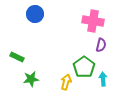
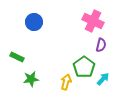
blue circle: moved 1 px left, 8 px down
pink cross: rotated 15 degrees clockwise
cyan arrow: rotated 48 degrees clockwise
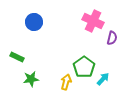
purple semicircle: moved 11 px right, 7 px up
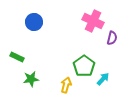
green pentagon: moved 1 px up
yellow arrow: moved 3 px down
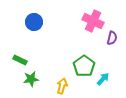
green rectangle: moved 3 px right, 3 px down
yellow arrow: moved 4 px left, 1 px down
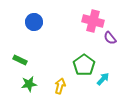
pink cross: rotated 10 degrees counterclockwise
purple semicircle: moved 2 px left; rotated 128 degrees clockwise
green pentagon: moved 1 px up
green star: moved 2 px left, 5 px down
yellow arrow: moved 2 px left
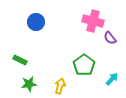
blue circle: moved 2 px right
cyan arrow: moved 9 px right
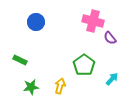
green star: moved 2 px right, 3 px down
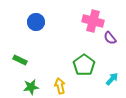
yellow arrow: rotated 28 degrees counterclockwise
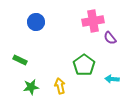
pink cross: rotated 25 degrees counterclockwise
cyan arrow: rotated 128 degrees counterclockwise
